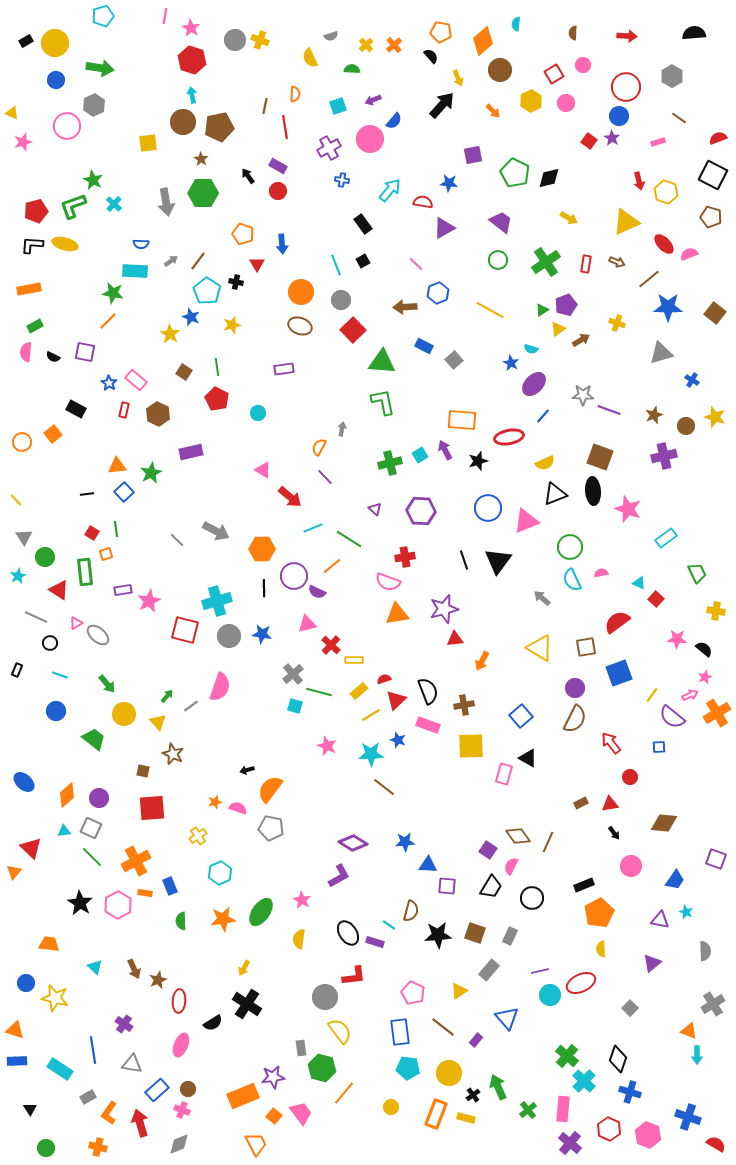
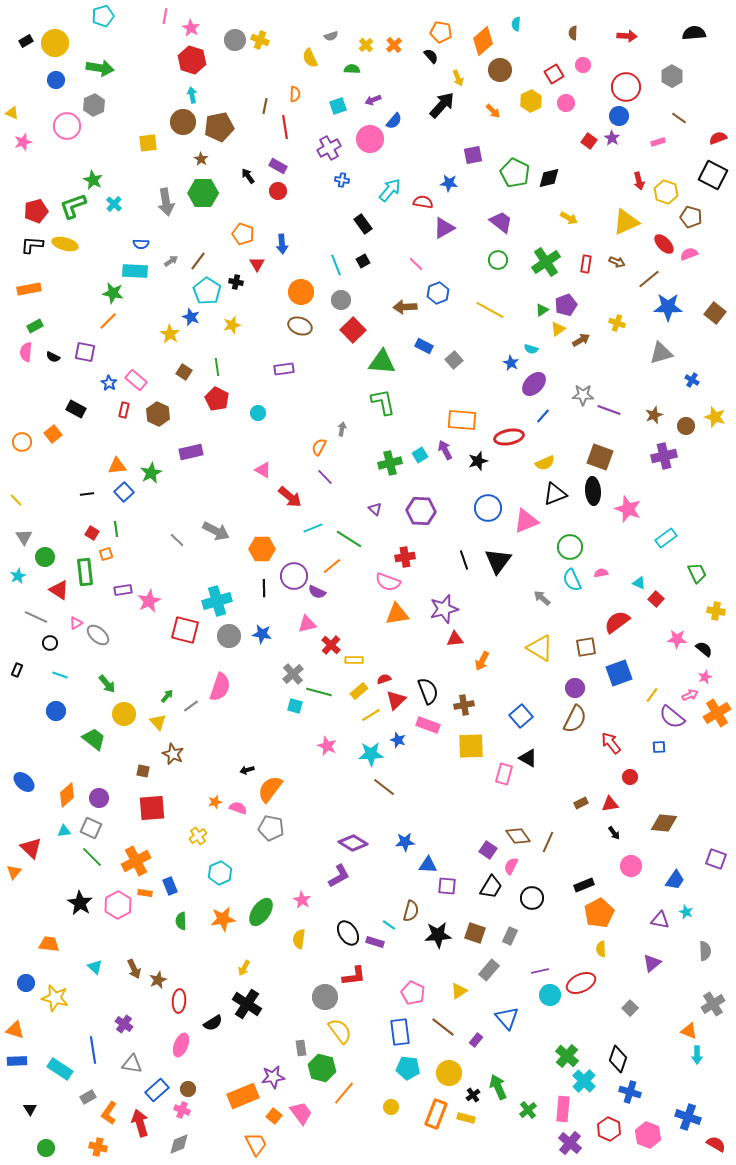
brown pentagon at (711, 217): moved 20 px left
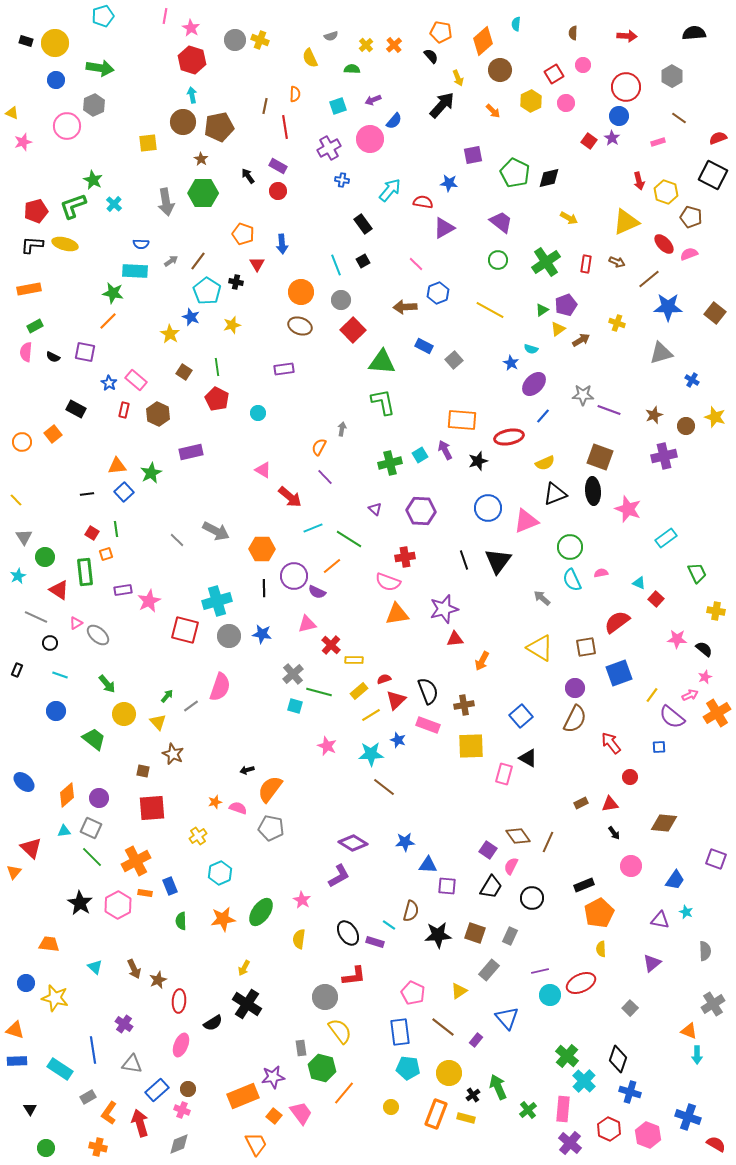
black rectangle at (26, 41): rotated 48 degrees clockwise
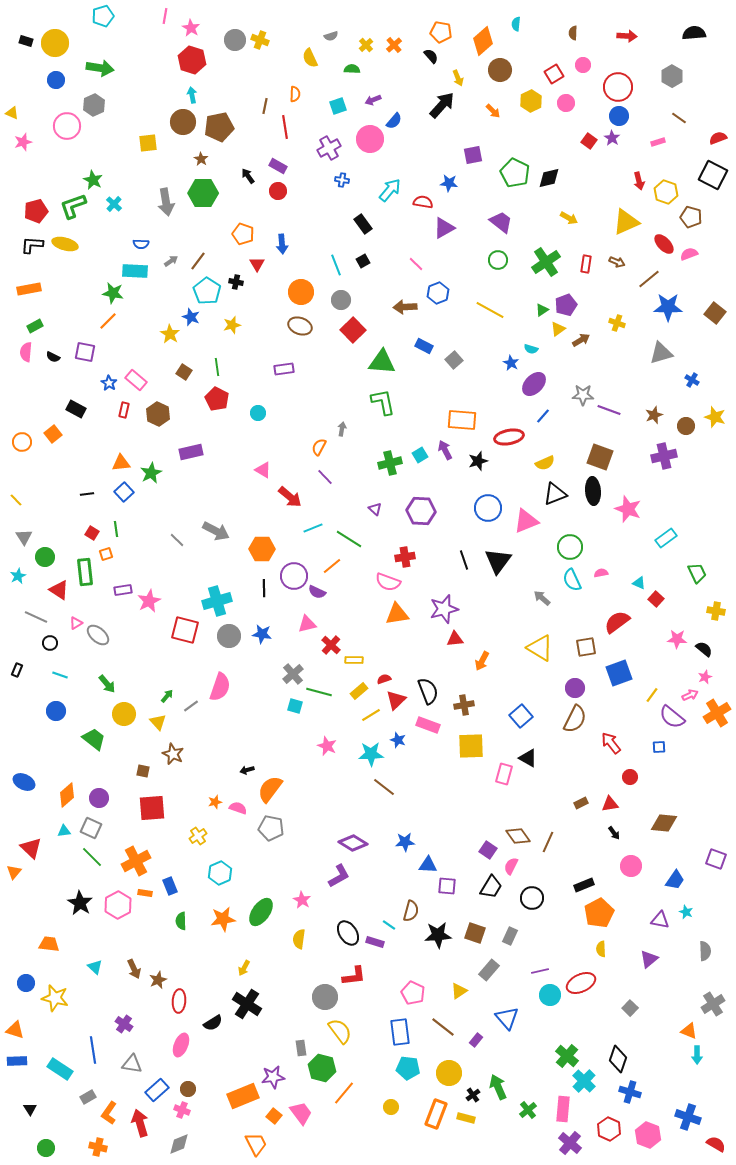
red circle at (626, 87): moved 8 px left
orange triangle at (117, 466): moved 4 px right, 3 px up
blue ellipse at (24, 782): rotated 15 degrees counterclockwise
purple triangle at (652, 963): moved 3 px left, 4 px up
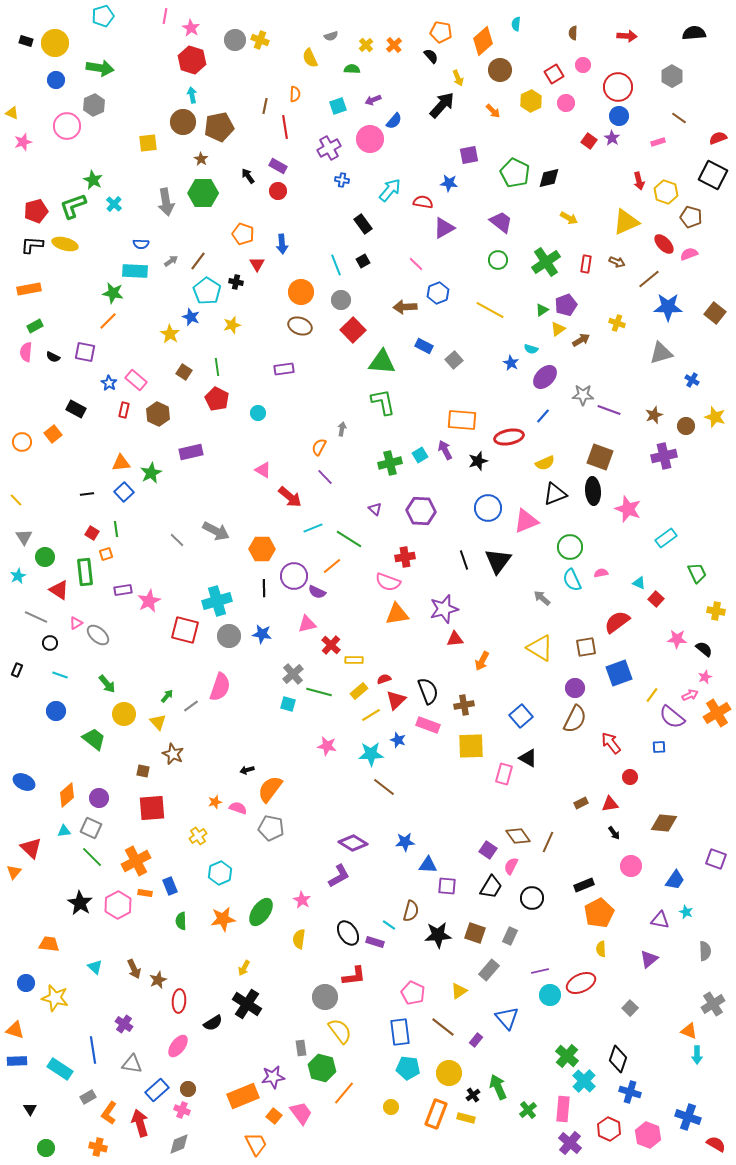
purple square at (473, 155): moved 4 px left
purple ellipse at (534, 384): moved 11 px right, 7 px up
cyan square at (295, 706): moved 7 px left, 2 px up
pink star at (327, 746): rotated 12 degrees counterclockwise
pink ellipse at (181, 1045): moved 3 px left, 1 px down; rotated 15 degrees clockwise
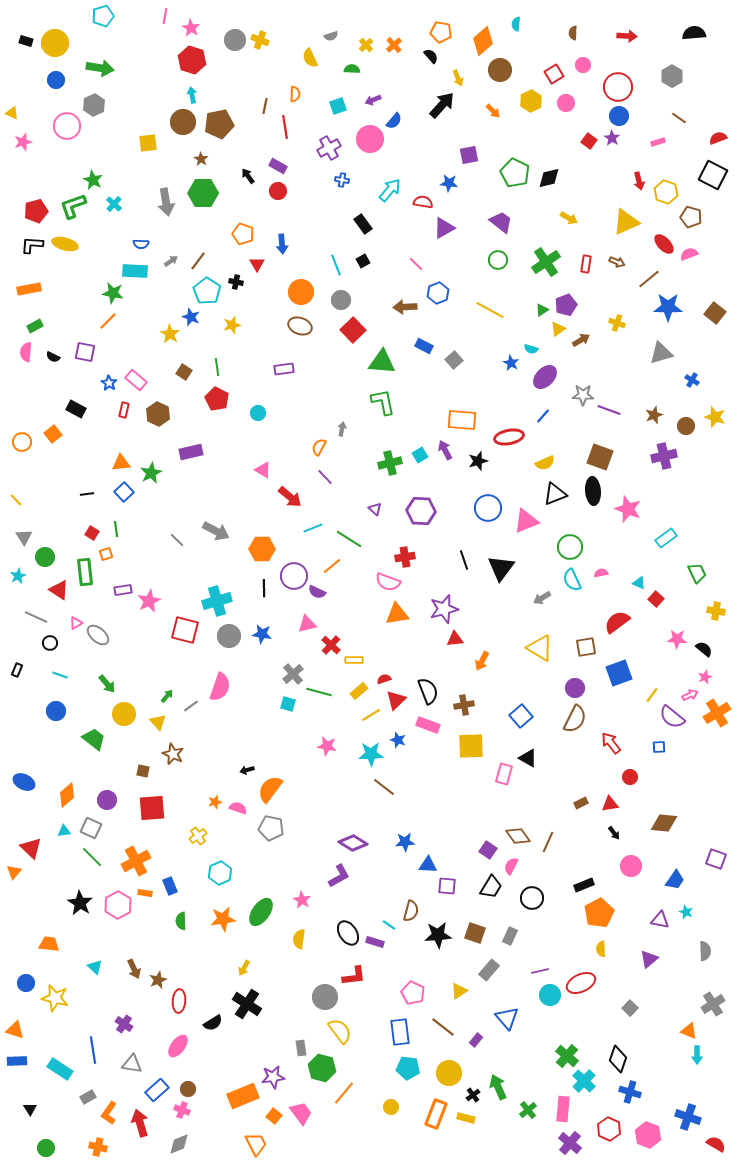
brown pentagon at (219, 127): moved 3 px up
black triangle at (498, 561): moved 3 px right, 7 px down
gray arrow at (542, 598): rotated 72 degrees counterclockwise
purple circle at (99, 798): moved 8 px right, 2 px down
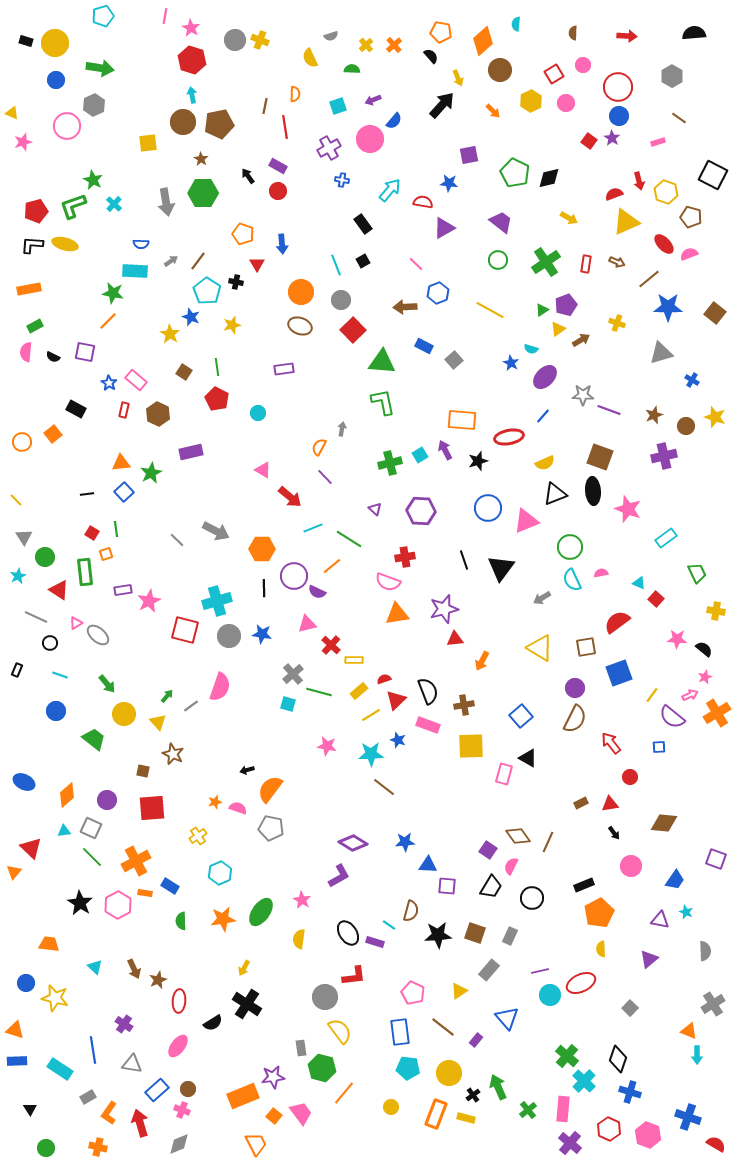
red semicircle at (718, 138): moved 104 px left, 56 px down
blue rectangle at (170, 886): rotated 36 degrees counterclockwise
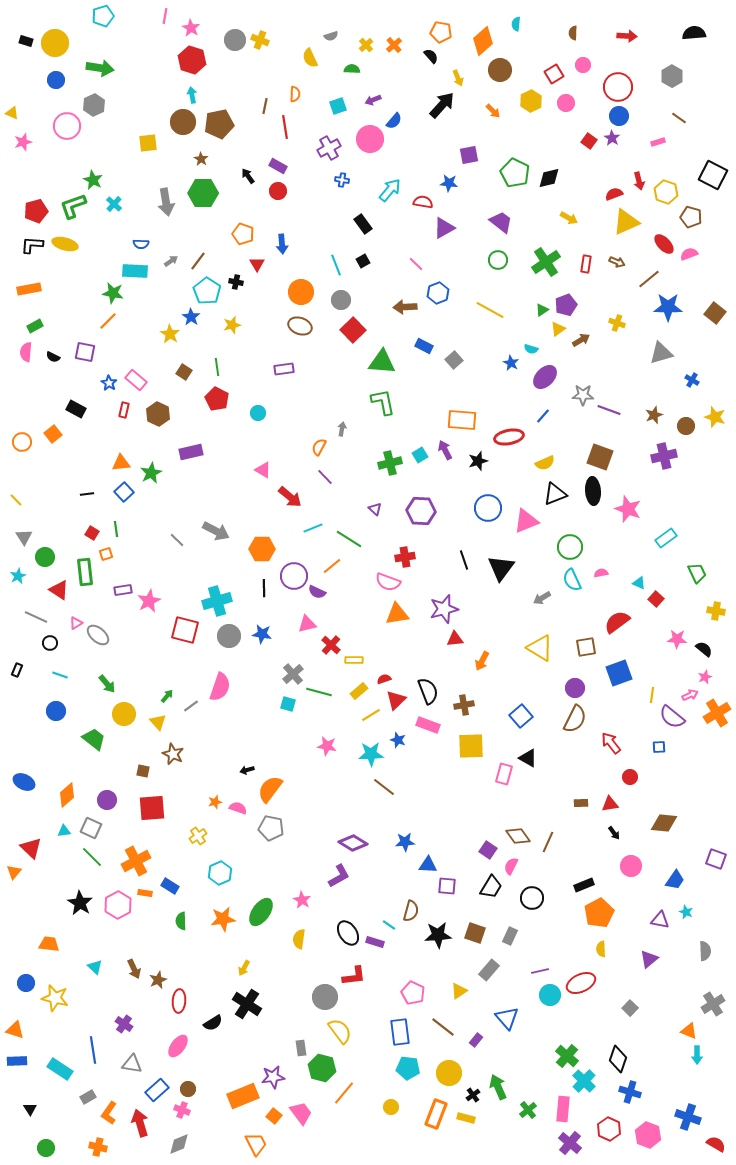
blue star at (191, 317): rotated 12 degrees clockwise
yellow line at (652, 695): rotated 28 degrees counterclockwise
brown rectangle at (581, 803): rotated 24 degrees clockwise
